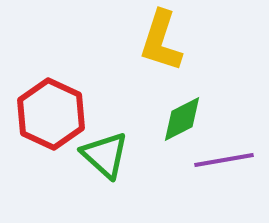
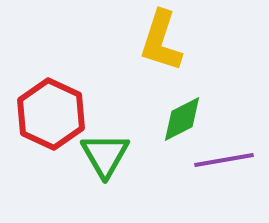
green triangle: rotated 18 degrees clockwise
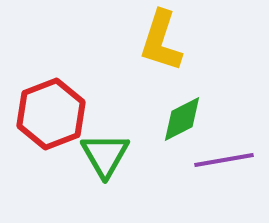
red hexagon: rotated 14 degrees clockwise
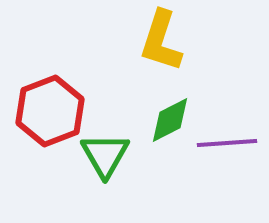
red hexagon: moved 1 px left, 3 px up
green diamond: moved 12 px left, 1 px down
purple line: moved 3 px right, 17 px up; rotated 6 degrees clockwise
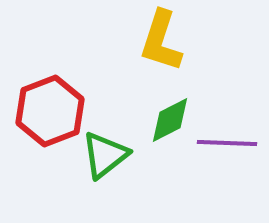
purple line: rotated 6 degrees clockwise
green triangle: rotated 22 degrees clockwise
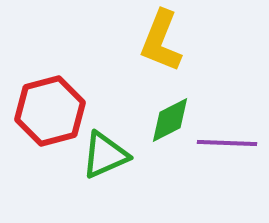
yellow L-shape: rotated 4 degrees clockwise
red hexagon: rotated 6 degrees clockwise
green triangle: rotated 14 degrees clockwise
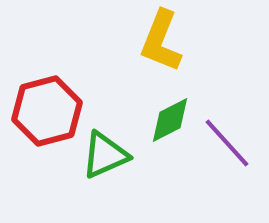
red hexagon: moved 3 px left
purple line: rotated 46 degrees clockwise
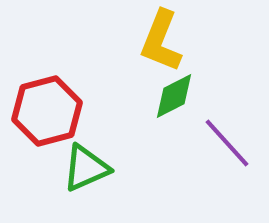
green diamond: moved 4 px right, 24 px up
green triangle: moved 19 px left, 13 px down
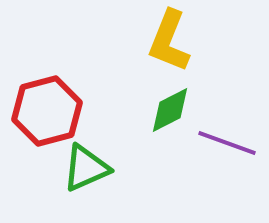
yellow L-shape: moved 8 px right
green diamond: moved 4 px left, 14 px down
purple line: rotated 28 degrees counterclockwise
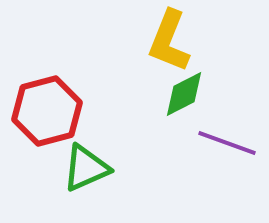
green diamond: moved 14 px right, 16 px up
